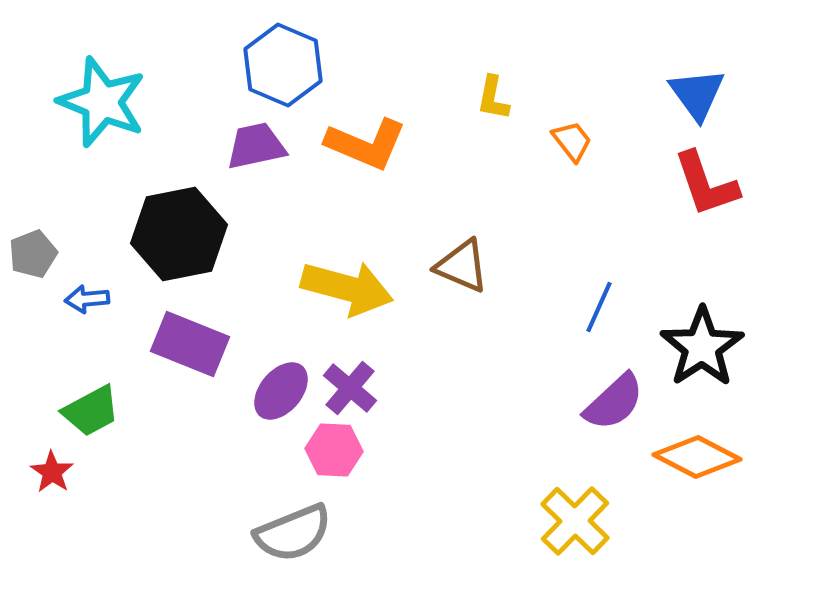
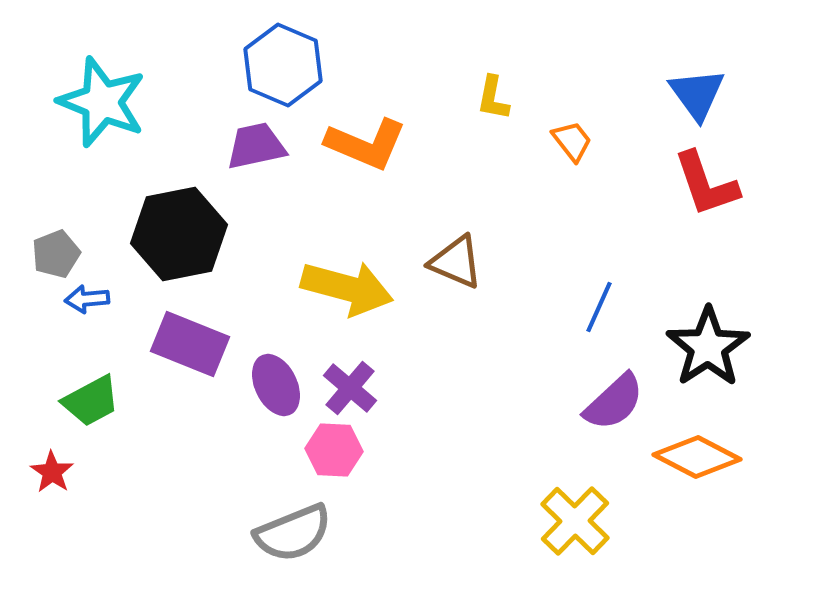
gray pentagon: moved 23 px right
brown triangle: moved 6 px left, 4 px up
black star: moved 6 px right
purple ellipse: moved 5 px left, 6 px up; rotated 66 degrees counterclockwise
green trapezoid: moved 10 px up
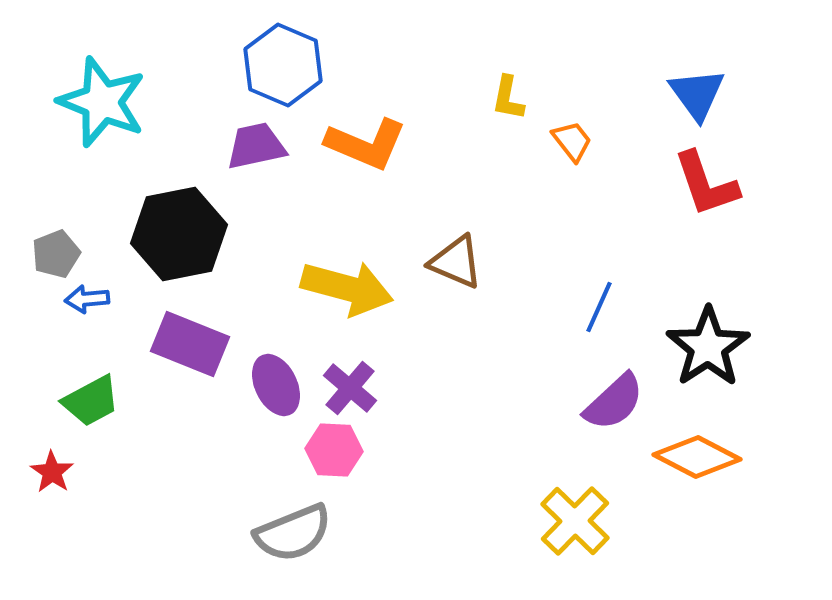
yellow L-shape: moved 15 px right
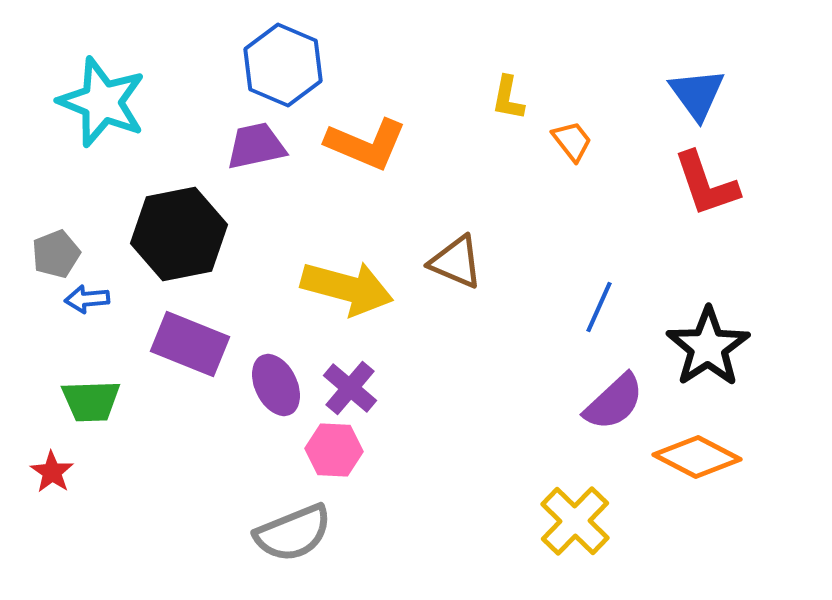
green trapezoid: rotated 26 degrees clockwise
